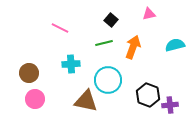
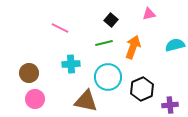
cyan circle: moved 3 px up
black hexagon: moved 6 px left, 6 px up; rotated 15 degrees clockwise
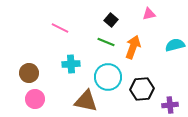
green line: moved 2 px right, 1 px up; rotated 36 degrees clockwise
black hexagon: rotated 20 degrees clockwise
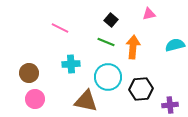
orange arrow: rotated 15 degrees counterclockwise
black hexagon: moved 1 px left
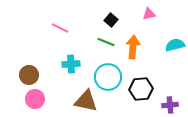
brown circle: moved 2 px down
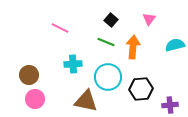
pink triangle: moved 5 px down; rotated 40 degrees counterclockwise
cyan cross: moved 2 px right
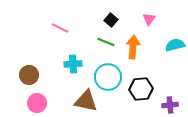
pink circle: moved 2 px right, 4 px down
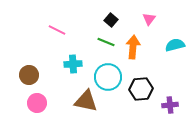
pink line: moved 3 px left, 2 px down
